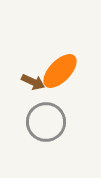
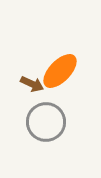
brown arrow: moved 1 px left, 2 px down
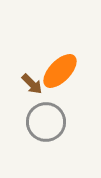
brown arrow: rotated 20 degrees clockwise
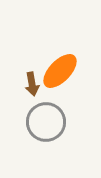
brown arrow: rotated 35 degrees clockwise
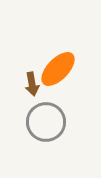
orange ellipse: moved 2 px left, 2 px up
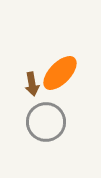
orange ellipse: moved 2 px right, 4 px down
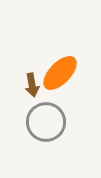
brown arrow: moved 1 px down
